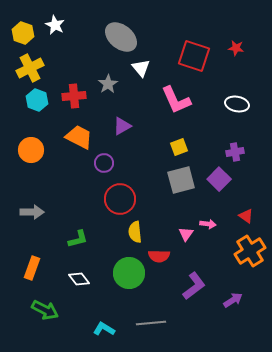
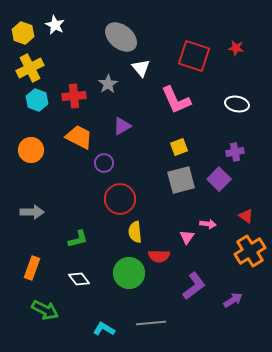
pink triangle: moved 1 px right, 3 px down
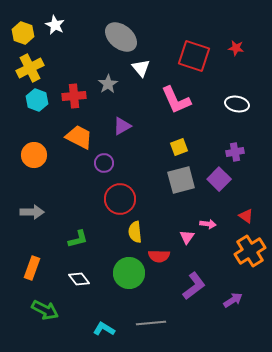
orange circle: moved 3 px right, 5 px down
